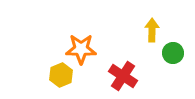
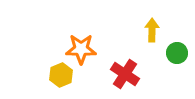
green circle: moved 4 px right
red cross: moved 2 px right, 2 px up
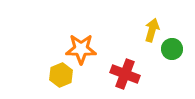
yellow arrow: rotated 15 degrees clockwise
green circle: moved 5 px left, 4 px up
red cross: rotated 12 degrees counterclockwise
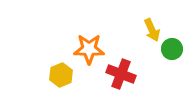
yellow arrow: rotated 140 degrees clockwise
orange star: moved 8 px right
red cross: moved 4 px left
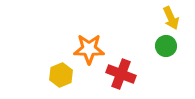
yellow arrow: moved 19 px right, 12 px up
green circle: moved 6 px left, 3 px up
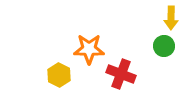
yellow arrow: rotated 25 degrees clockwise
green circle: moved 2 px left
yellow hexagon: moved 2 px left; rotated 10 degrees counterclockwise
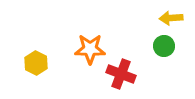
yellow arrow: rotated 85 degrees clockwise
orange star: moved 1 px right
yellow hexagon: moved 23 px left, 12 px up
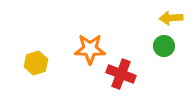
yellow hexagon: rotated 15 degrees clockwise
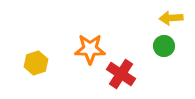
red cross: rotated 12 degrees clockwise
